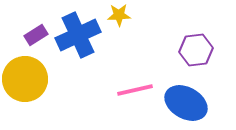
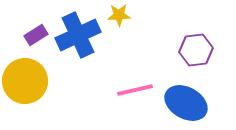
yellow circle: moved 2 px down
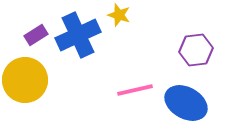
yellow star: rotated 20 degrees clockwise
yellow circle: moved 1 px up
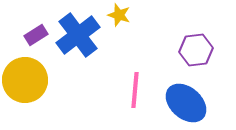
blue cross: rotated 12 degrees counterclockwise
pink line: rotated 72 degrees counterclockwise
blue ellipse: rotated 12 degrees clockwise
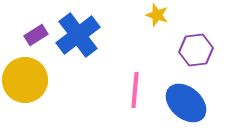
yellow star: moved 38 px right
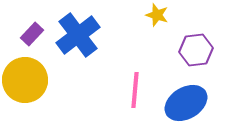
purple rectangle: moved 4 px left, 1 px up; rotated 15 degrees counterclockwise
blue ellipse: rotated 72 degrees counterclockwise
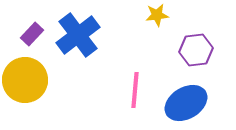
yellow star: rotated 25 degrees counterclockwise
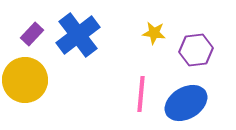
yellow star: moved 3 px left, 18 px down; rotated 15 degrees clockwise
pink line: moved 6 px right, 4 px down
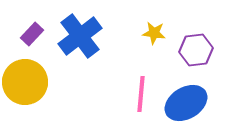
blue cross: moved 2 px right, 1 px down
yellow circle: moved 2 px down
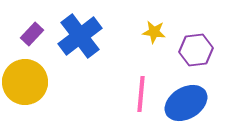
yellow star: moved 1 px up
